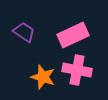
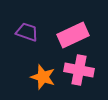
purple trapezoid: moved 3 px right; rotated 15 degrees counterclockwise
pink cross: moved 2 px right
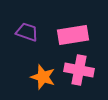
pink rectangle: rotated 16 degrees clockwise
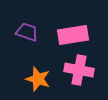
orange star: moved 5 px left, 2 px down
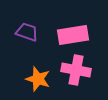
pink cross: moved 3 px left
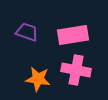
orange star: rotated 10 degrees counterclockwise
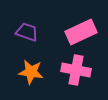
pink rectangle: moved 8 px right, 3 px up; rotated 16 degrees counterclockwise
orange star: moved 7 px left, 7 px up
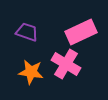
pink cross: moved 10 px left, 6 px up; rotated 20 degrees clockwise
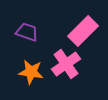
pink rectangle: moved 2 px right, 1 px up; rotated 20 degrees counterclockwise
pink cross: rotated 24 degrees clockwise
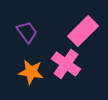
purple trapezoid: rotated 35 degrees clockwise
pink cross: rotated 20 degrees counterclockwise
